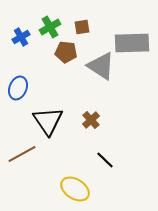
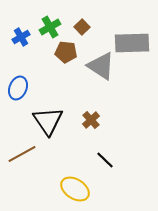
brown square: rotated 35 degrees counterclockwise
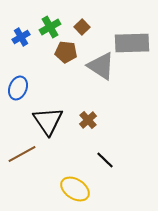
brown cross: moved 3 px left
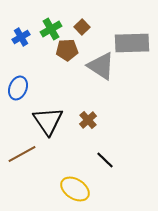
green cross: moved 1 px right, 2 px down
brown pentagon: moved 1 px right, 2 px up; rotated 10 degrees counterclockwise
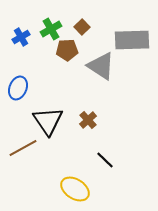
gray rectangle: moved 3 px up
brown line: moved 1 px right, 6 px up
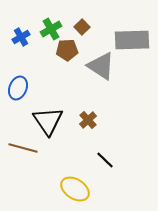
brown line: rotated 44 degrees clockwise
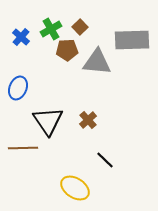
brown square: moved 2 px left
blue cross: rotated 18 degrees counterclockwise
gray triangle: moved 4 px left, 4 px up; rotated 28 degrees counterclockwise
brown line: rotated 16 degrees counterclockwise
yellow ellipse: moved 1 px up
